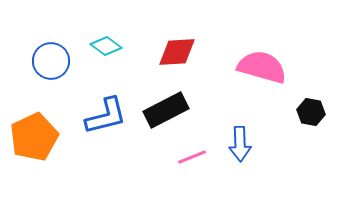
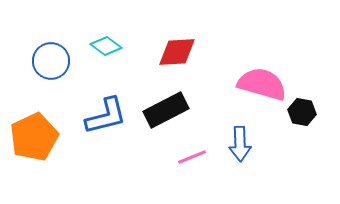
pink semicircle: moved 17 px down
black hexagon: moved 9 px left
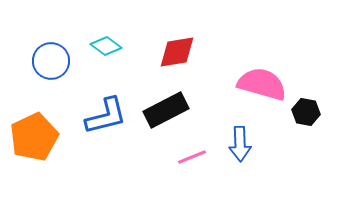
red diamond: rotated 6 degrees counterclockwise
black hexagon: moved 4 px right
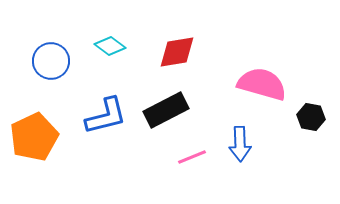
cyan diamond: moved 4 px right
black hexagon: moved 5 px right, 5 px down
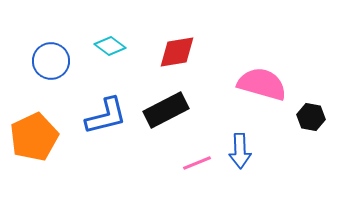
blue arrow: moved 7 px down
pink line: moved 5 px right, 6 px down
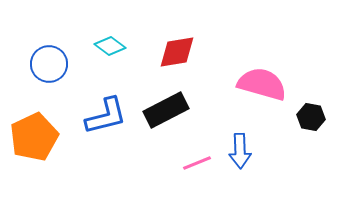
blue circle: moved 2 px left, 3 px down
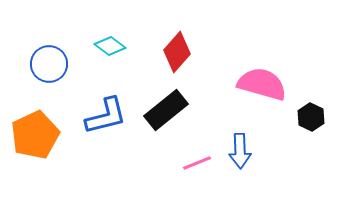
red diamond: rotated 39 degrees counterclockwise
black rectangle: rotated 12 degrees counterclockwise
black hexagon: rotated 16 degrees clockwise
orange pentagon: moved 1 px right, 2 px up
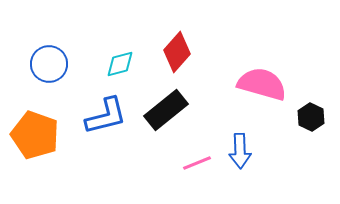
cyan diamond: moved 10 px right, 18 px down; rotated 52 degrees counterclockwise
orange pentagon: rotated 27 degrees counterclockwise
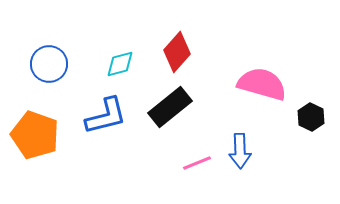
black rectangle: moved 4 px right, 3 px up
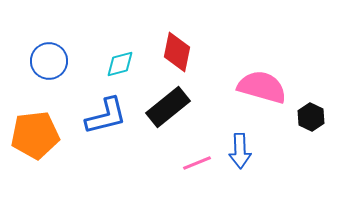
red diamond: rotated 30 degrees counterclockwise
blue circle: moved 3 px up
pink semicircle: moved 3 px down
black rectangle: moved 2 px left
orange pentagon: rotated 27 degrees counterclockwise
